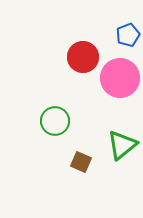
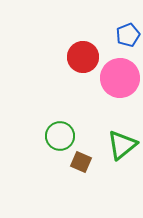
green circle: moved 5 px right, 15 px down
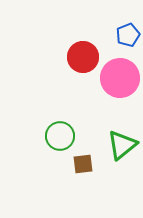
brown square: moved 2 px right, 2 px down; rotated 30 degrees counterclockwise
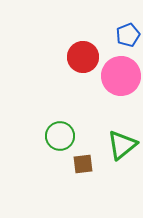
pink circle: moved 1 px right, 2 px up
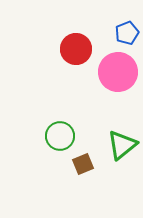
blue pentagon: moved 1 px left, 2 px up
red circle: moved 7 px left, 8 px up
pink circle: moved 3 px left, 4 px up
brown square: rotated 15 degrees counterclockwise
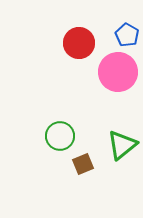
blue pentagon: moved 2 px down; rotated 20 degrees counterclockwise
red circle: moved 3 px right, 6 px up
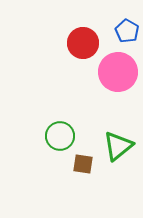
blue pentagon: moved 4 px up
red circle: moved 4 px right
green triangle: moved 4 px left, 1 px down
brown square: rotated 30 degrees clockwise
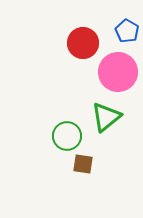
green circle: moved 7 px right
green triangle: moved 12 px left, 29 px up
